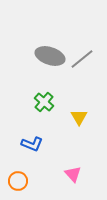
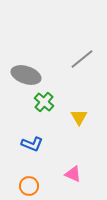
gray ellipse: moved 24 px left, 19 px down
pink triangle: rotated 24 degrees counterclockwise
orange circle: moved 11 px right, 5 px down
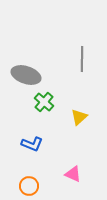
gray line: rotated 50 degrees counterclockwise
yellow triangle: rotated 18 degrees clockwise
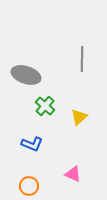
green cross: moved 1 px right, 4 px down
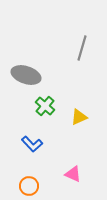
gray line: moved 11 px up; rotated 15 degrees clockwise
yellow triangle: rotated 18 degrees clockwise
blue L-shape: rotated 25 degrees clockwise
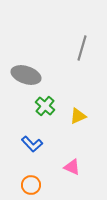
yellow triangle: moved 1 px left, 1 px up
pink triangle: moved 1 px left, 7 px up
orange circle: moved 2 px right, 1 px up
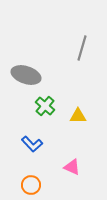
yellow triangle: rotated 24 degrees clockwise
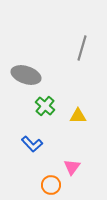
pink triangle: rotated 42 degrees clockwise
orange circle: moved 20 px right
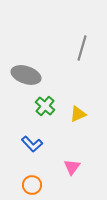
yellow triangle: moved 2 px up; rotated 24 degrees counterclockwise
orange circle: moved 19 px left
